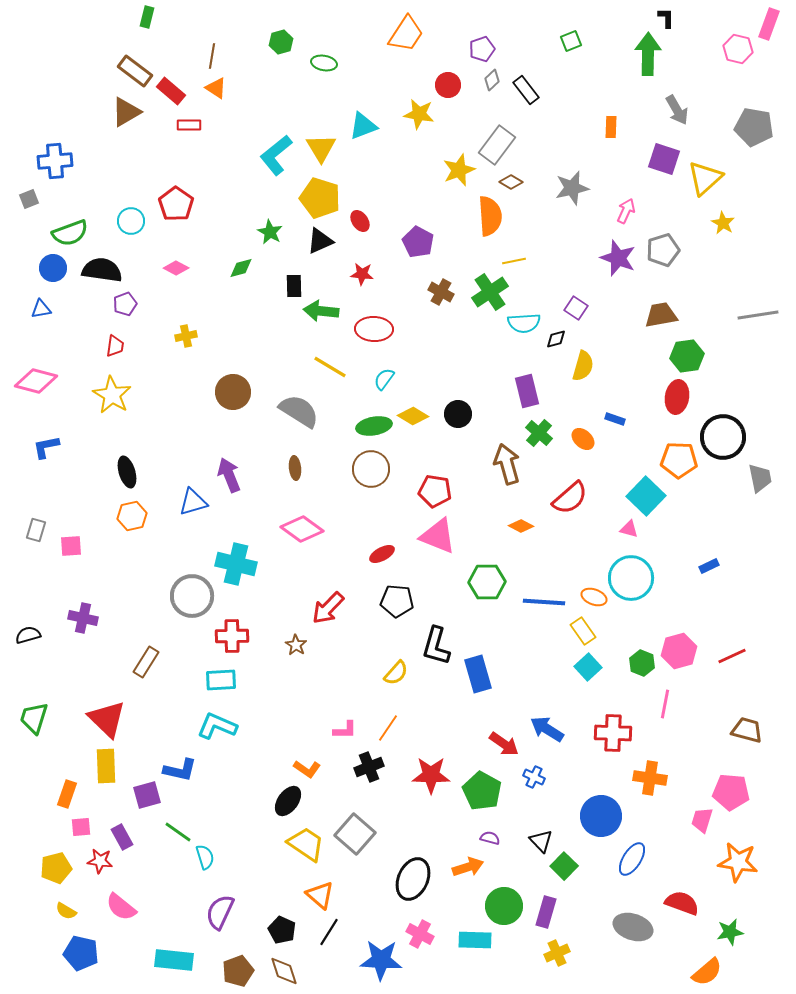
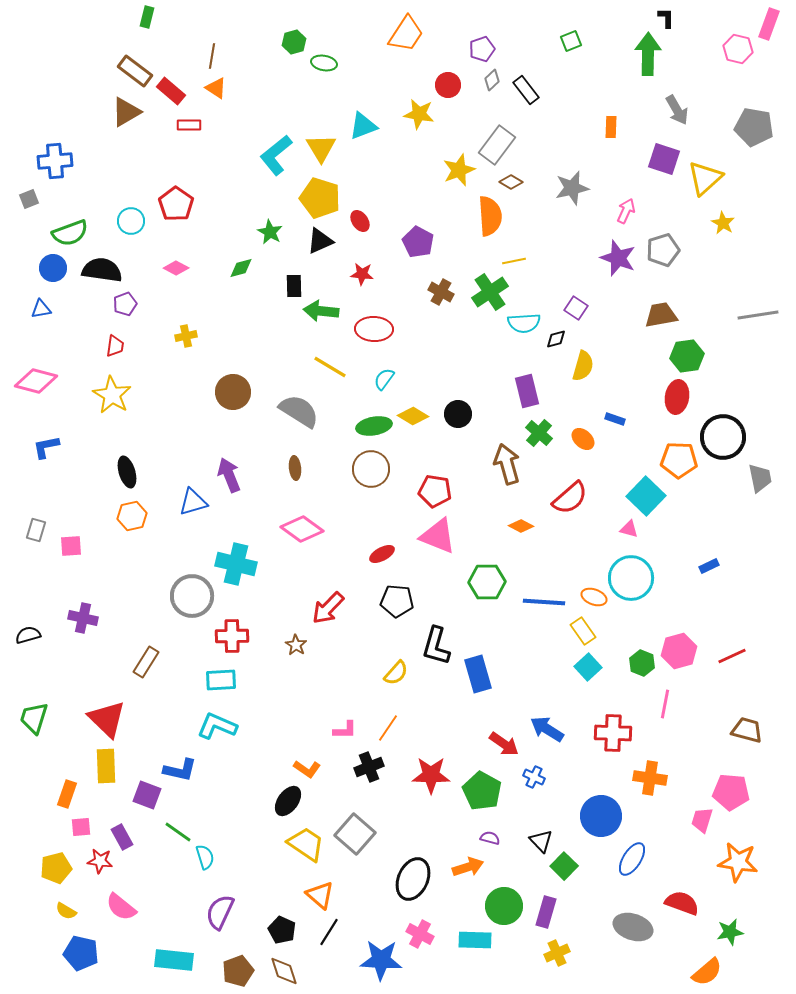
green hexagon at (281, 42): moved 13 px right
purple square at (147, 795): rotated 36 degrees clockwise
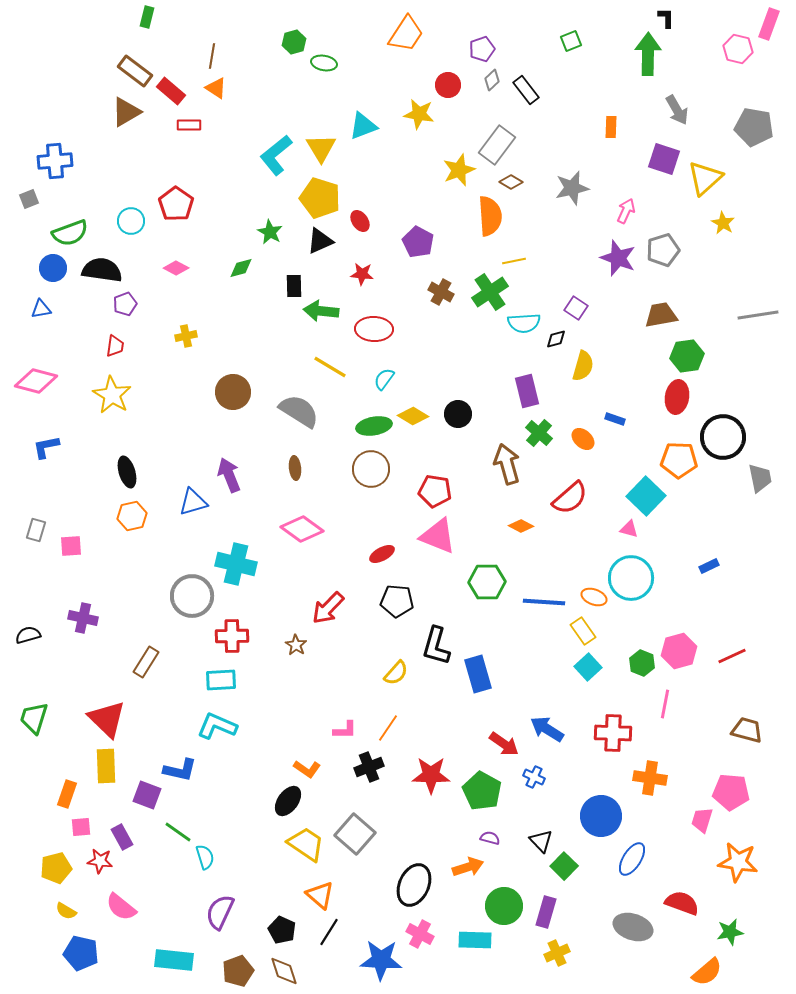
black ellipse at (413, 879): moved 1 px right, 6 px down
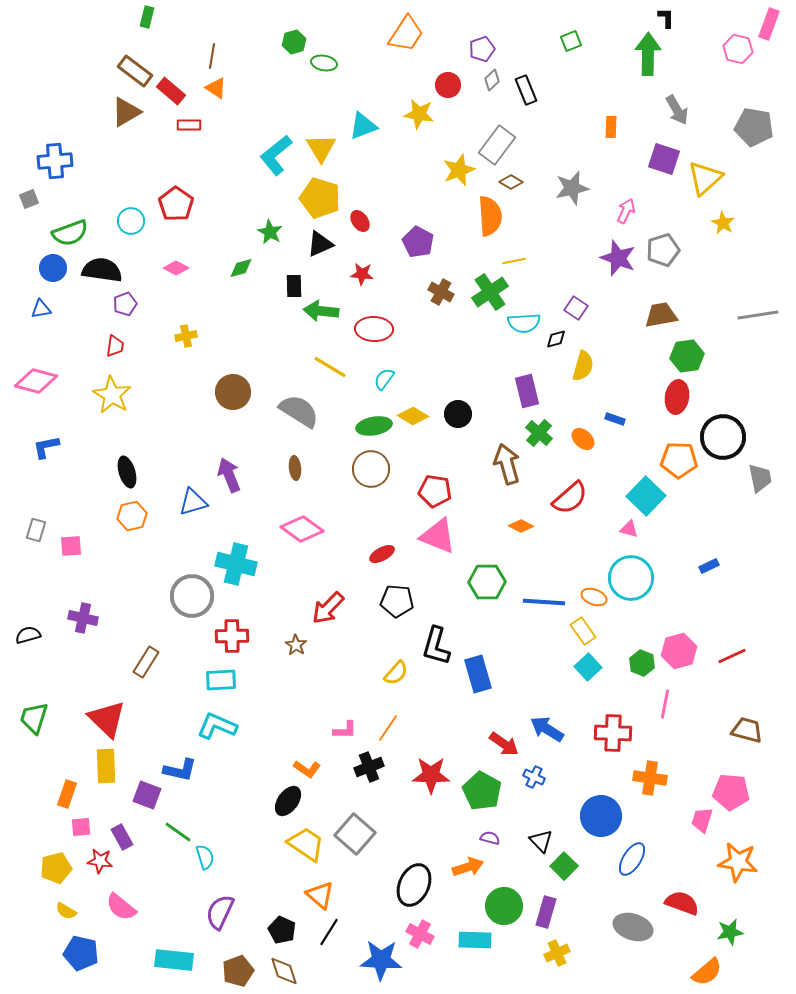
black rectangle at (526, 90): rotated 16 degrees clockwise
black triangle at (320, 241): moved 3 px down
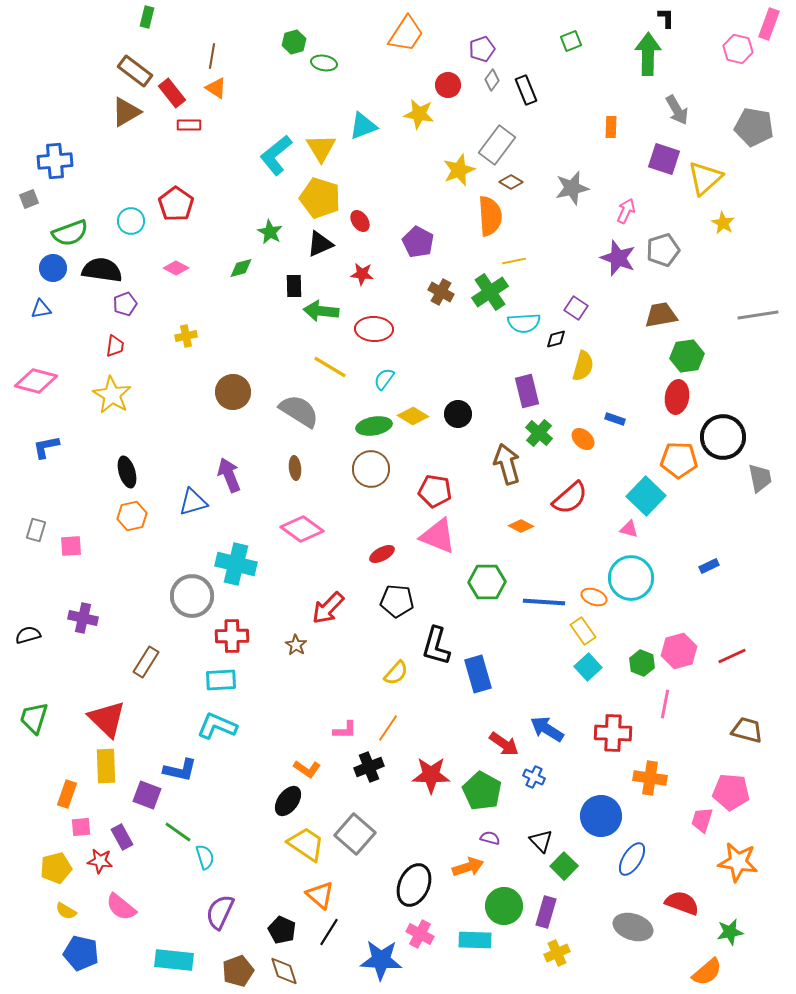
gray diamond at (492, 80): rotated 10 degrees counterclockwise
red rectangle at (171, 91): moved 1 px right, 2 px down; rotated 12 degrees clockwise
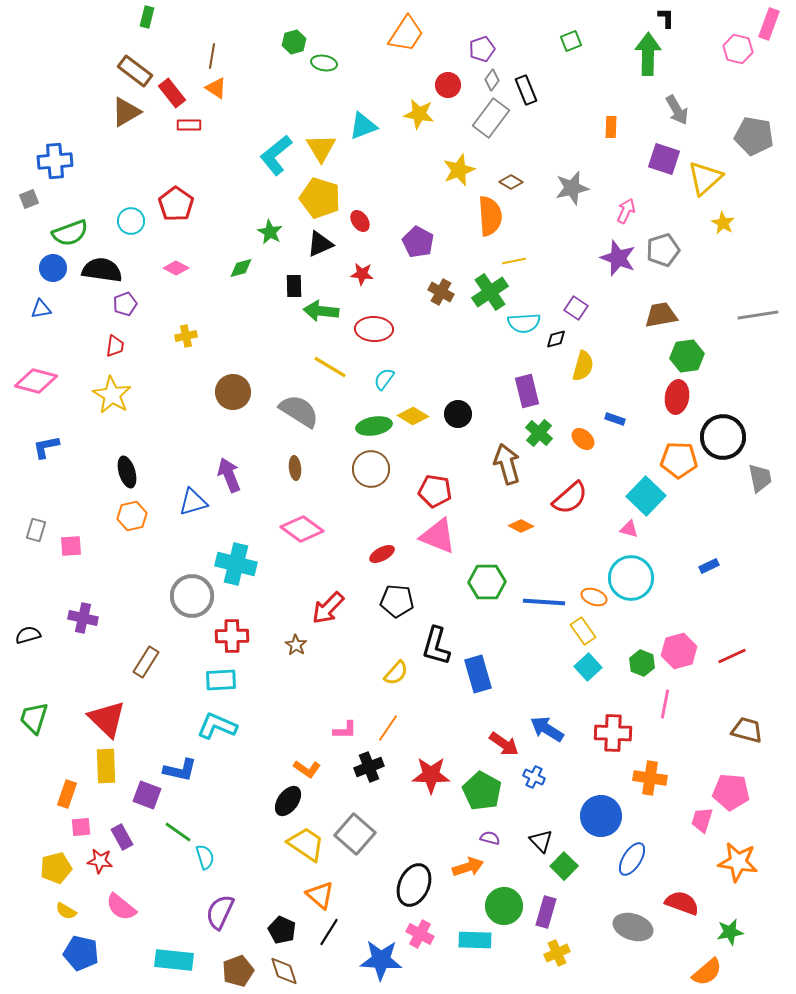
gray pentagon at (754, 127): moved 9 px down
gray rectangle at (497, 145): moved 6 px left, 27 px up
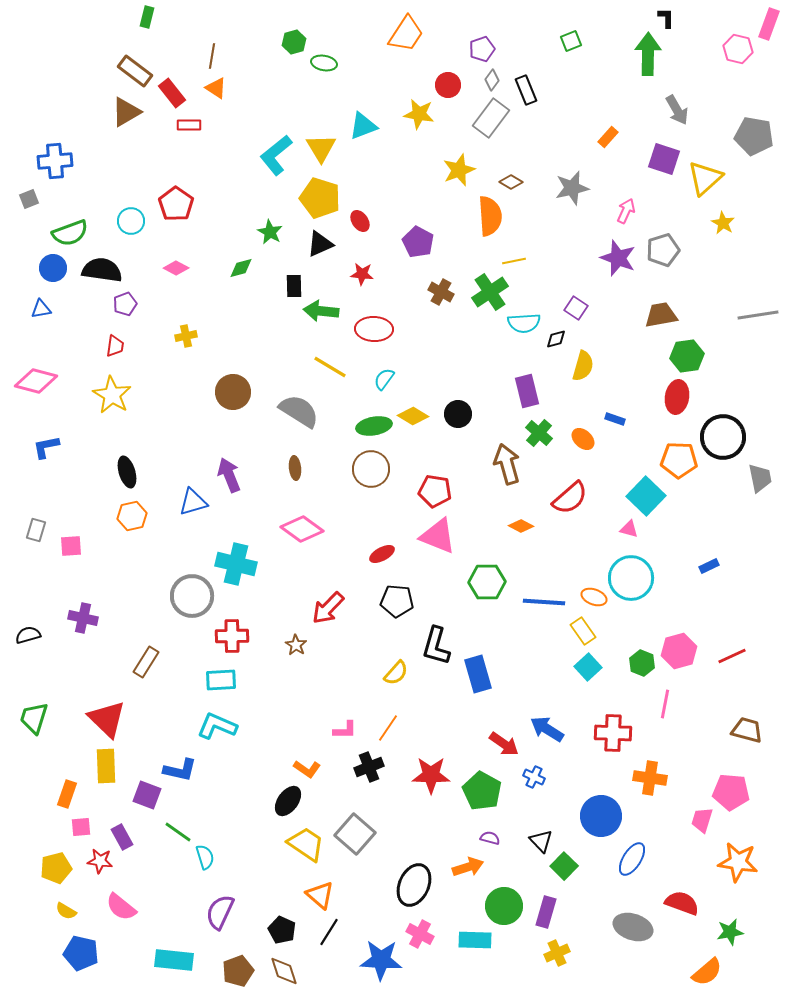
orange rectangle at (611, 127): moved 3 px left, 10 px down; rotated 40 degrees clockwise
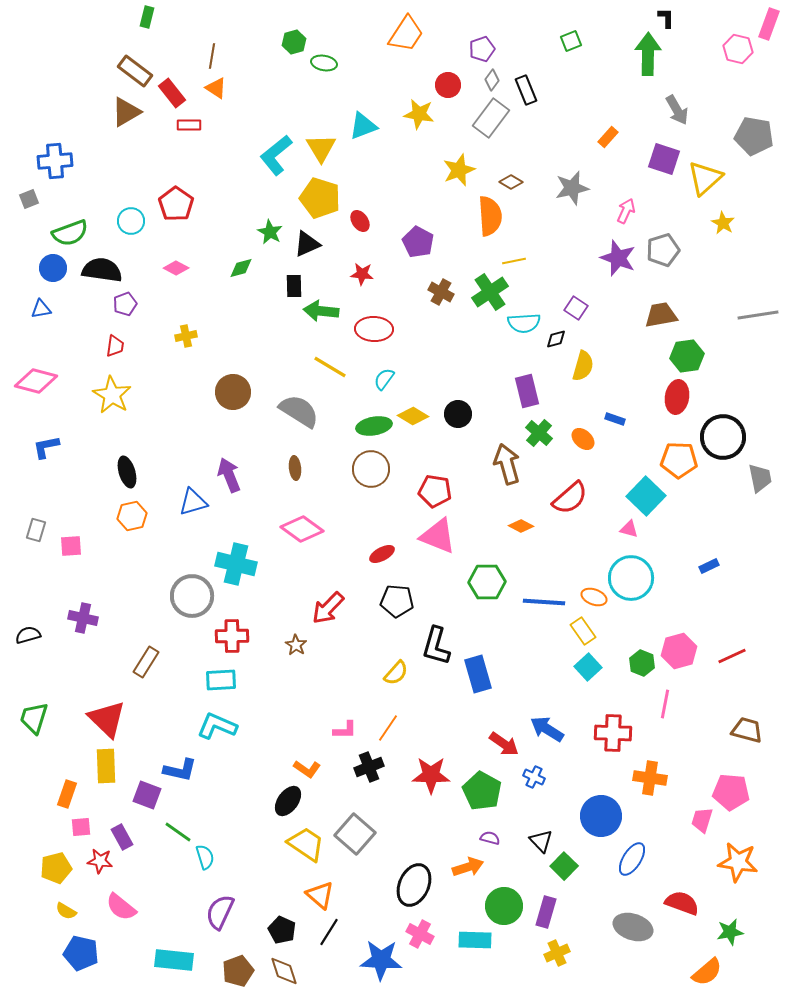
black triangle at (320, 244): moved 13 px left
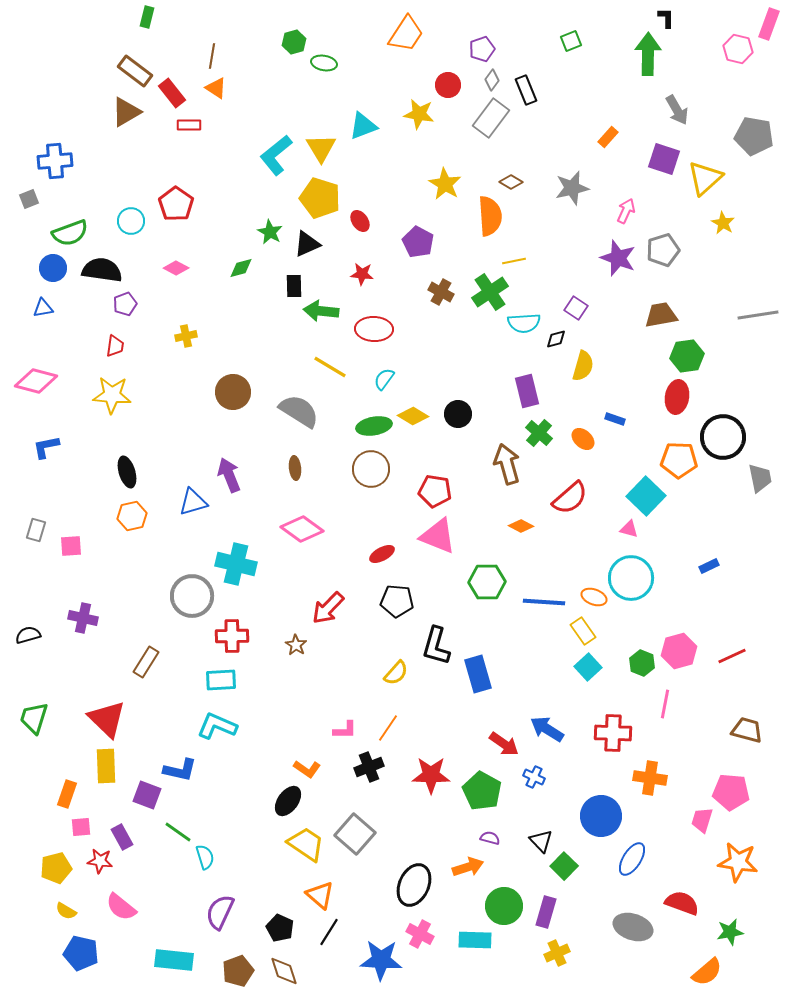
yellow star at (459, 170): moved 14 px left, 14 px down; rotated 20 degrees counterclockwise
blue triangle at (41, 309): moved 2 px right, 1 px up
yellow star at (112, 395): rotated 27 degrees counterclockwise
black pentagon at (282, 930): moved 2 px left, 2 px up
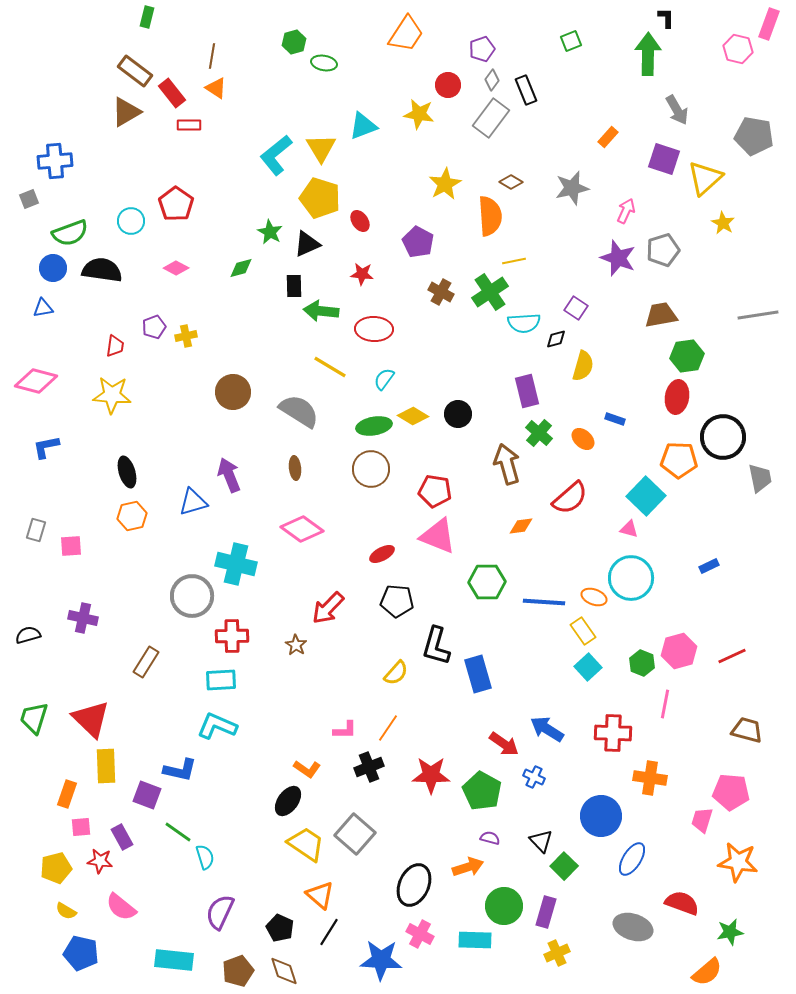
yellow star at (445, 184): rotated 12 degrees clockwise
purple pentagon at (125, 304): moved 29 px right, 23 px down
orange diamond at (521, 526): rotated 35 degrees counterclockwise
red triangle at (107, 719): moved 16 px left
